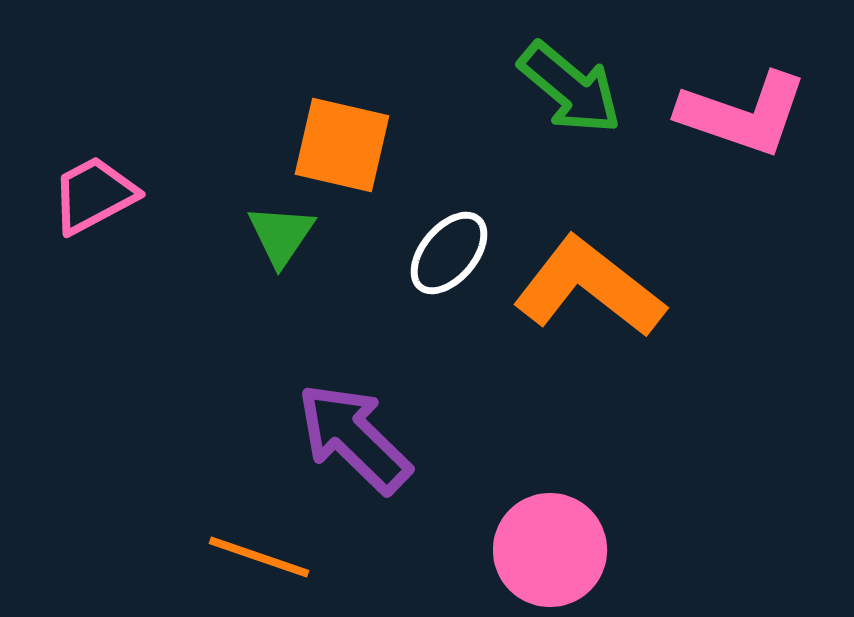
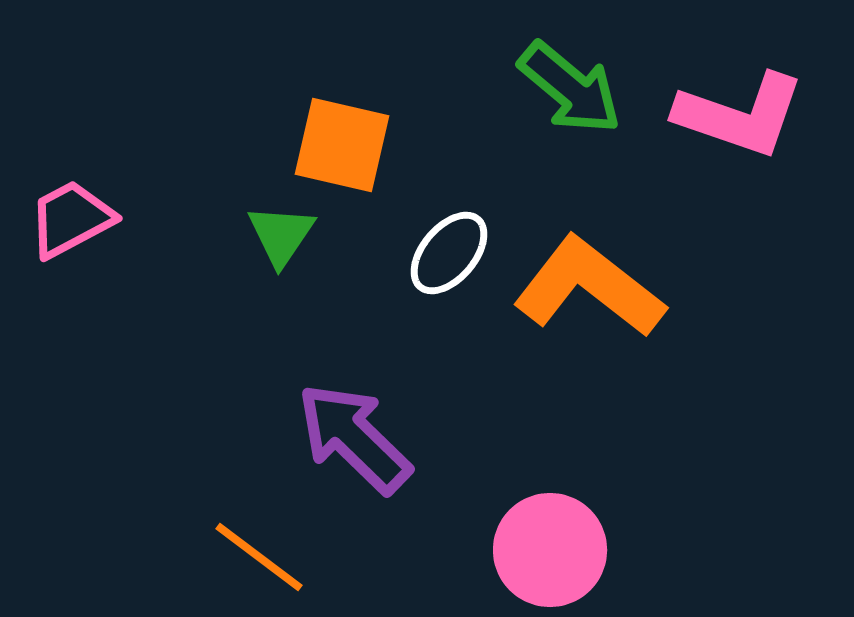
pink L-shape: moved 3 px left, 1 px down
pink trapezoid: moved 23 px left, 24 px down
orange line: rotated 18 degrees clockwise
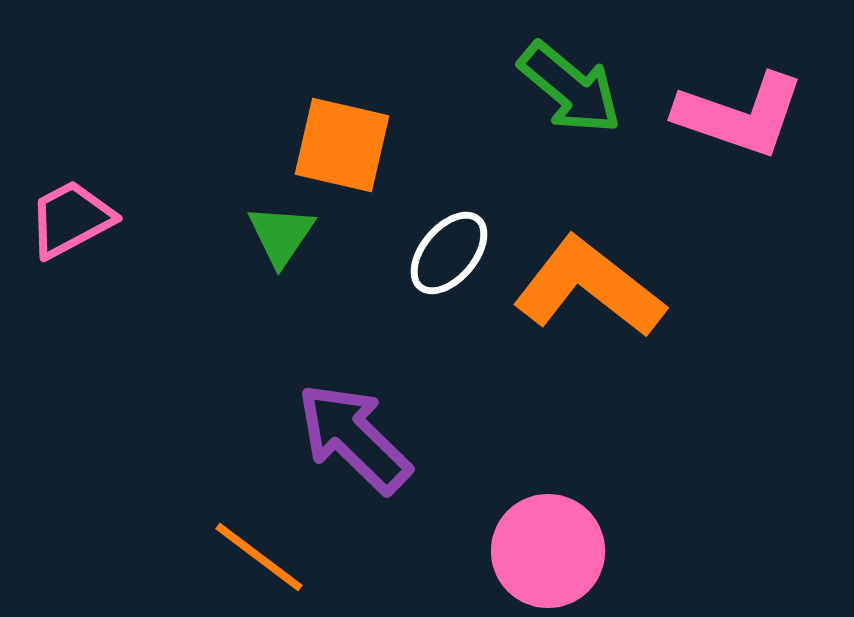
pink circle: moved 2 px left, 1 px down
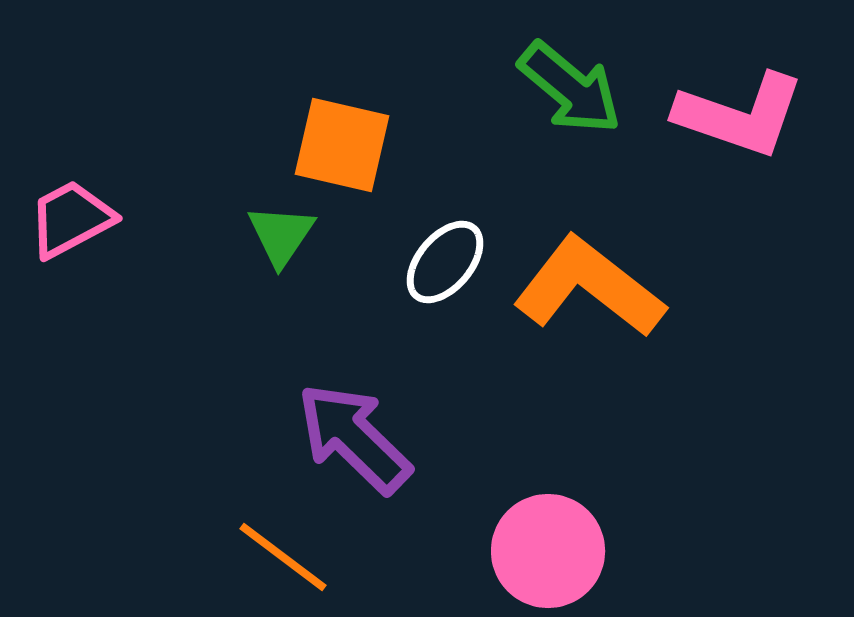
white ellipse: moved 4 px left, 9 px down
orange line: moved 24 px right
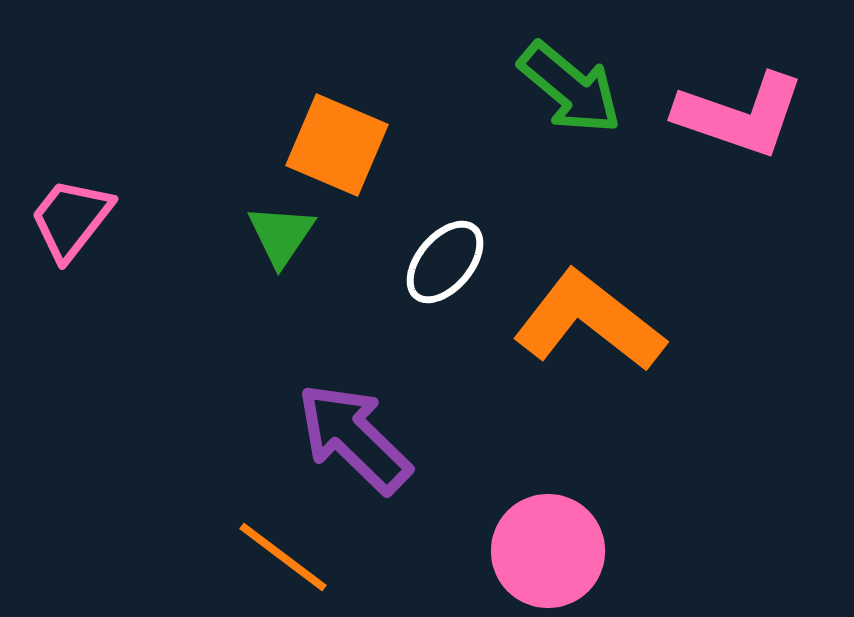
orange square: moved 5 px left; rotated 10 degrees clockwise
pink trapezoid: rotated 24 degrees counterclockwise
orange L-shape: moved 34 px down
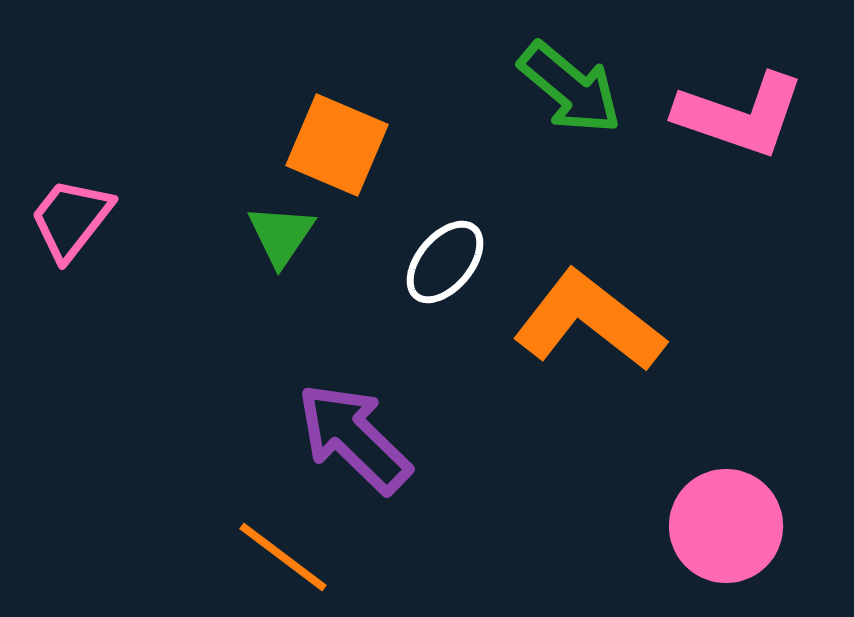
pink circle: moved 178 px right, 25 px up
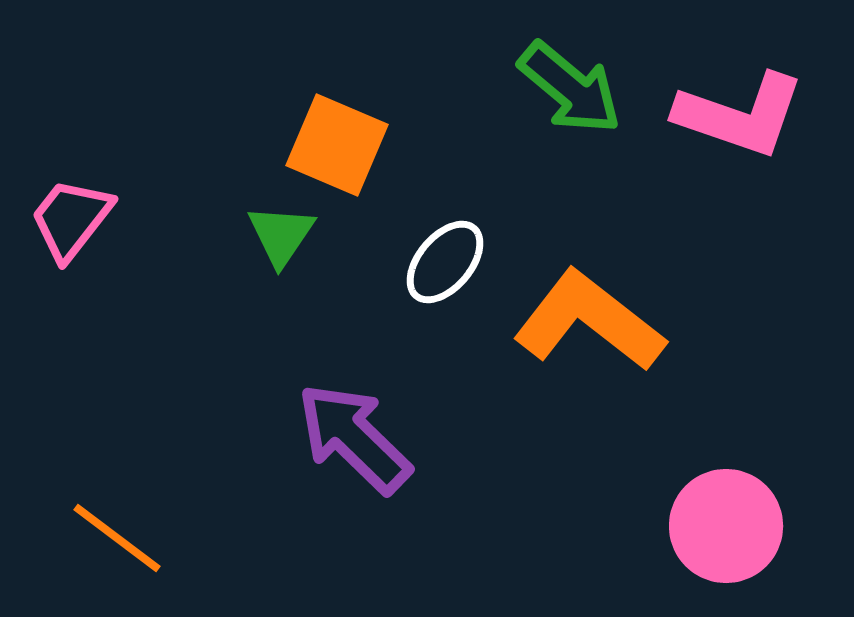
orange line: moved 166 px left, 19 px up
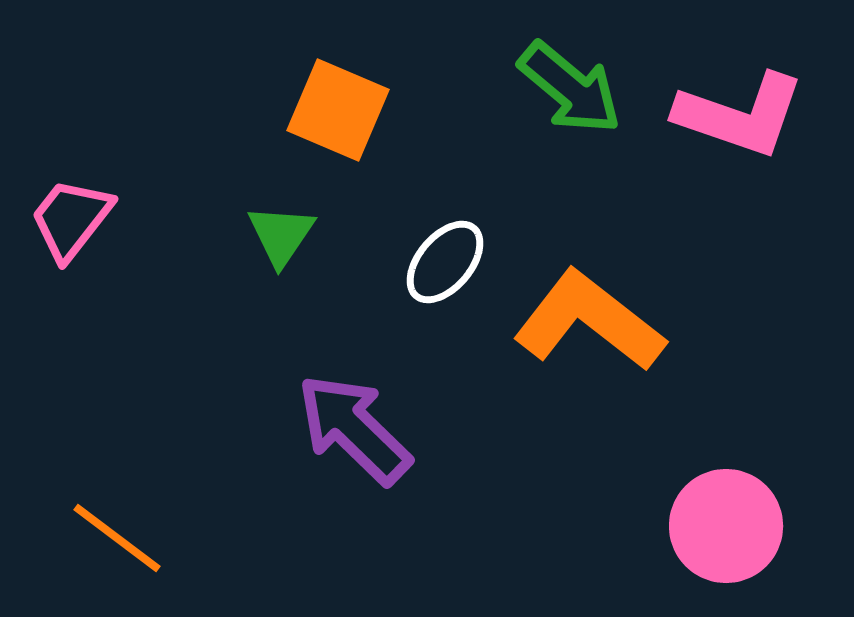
orange square: moved 1 px right, 35 px up
purple arrow: moved 9 px up
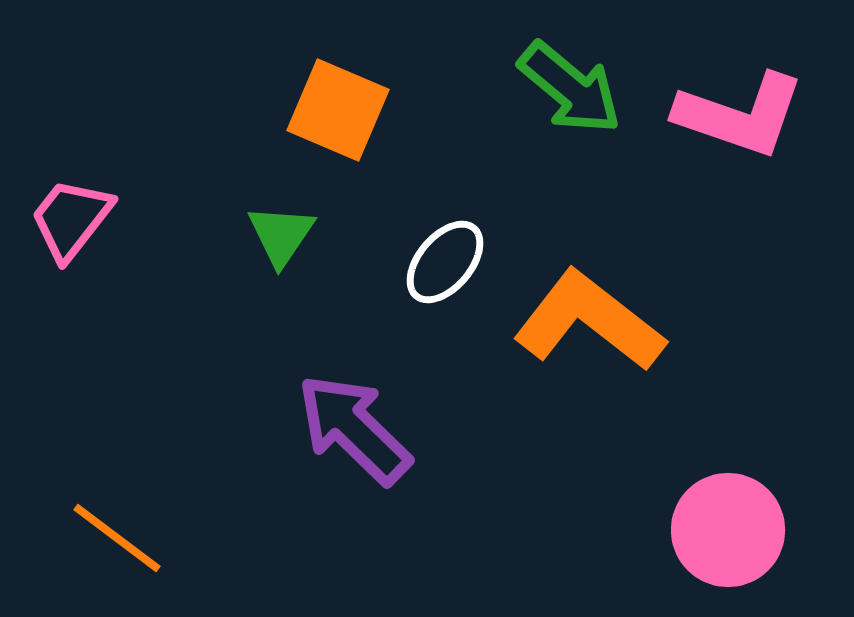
pink circle: moved 2 px right, 4 px down
